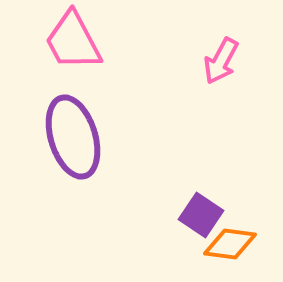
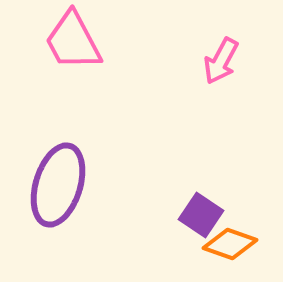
purple ellipse: moved 15 px left, 48 px down; rotated 34 degrees clockwise
orange diamond: rotated 12 degrees clockwise
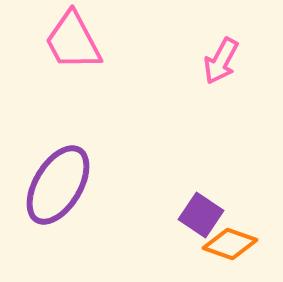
purple ellipse: rotated 14 degrees clockwise
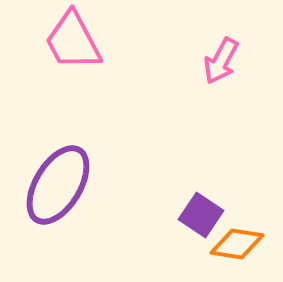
orange diamond: moved 7 px right; rotated 10 degrees counterclockwise
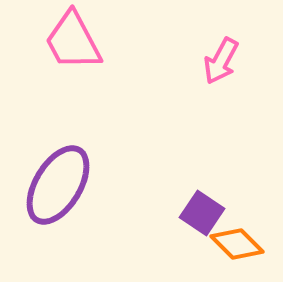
purple square: moved 1 px right, 2 px up
orange diamond: rotated 36 degrees clockwise
